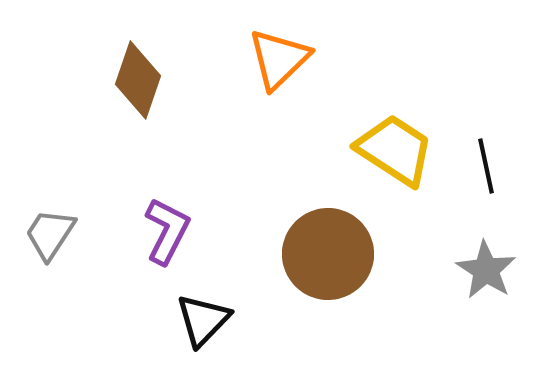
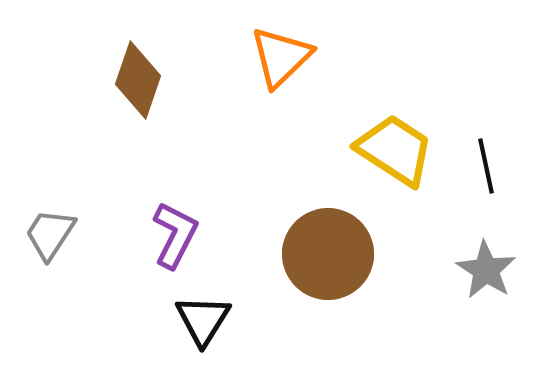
orange triangle: moved 2 px right, 2 px up
purple L-shape: moved 8 px right, 4 px down
black triangle: rotated 12 degrees counterclockwise
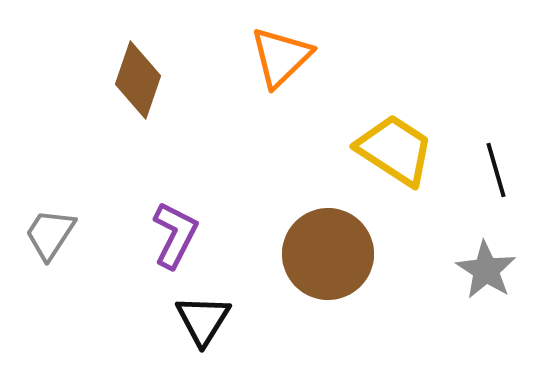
black line: moved 10 px right, 4 px down; rotated 4 degrees counterclockwise
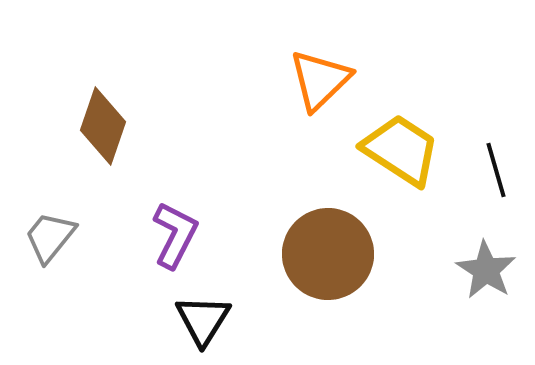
orange triangle: moved 39 px right, 23 px down
brown diamond: moved 35 px left, 46 px down
yellow trapezoid: moved 6 px right
gray trapezoid: moved 3 px down; rotated 6 degrees clockwise
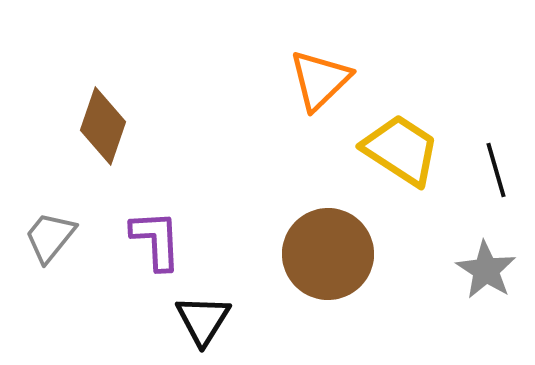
purple L-shape: moved 19 px left, 5 px down; rotated 30 degrees counterclockwise
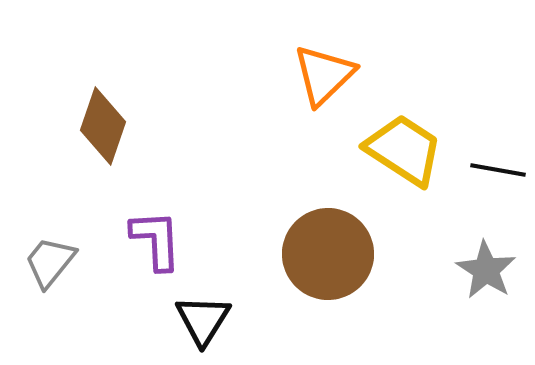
orange triangle: moved 4 px right, 5 px up
yellow trapezoid: moved 3 px right
black line: moved 2 px right; rotated 64 degrees counterclockwise
gray trapezoid: moved 25 px down
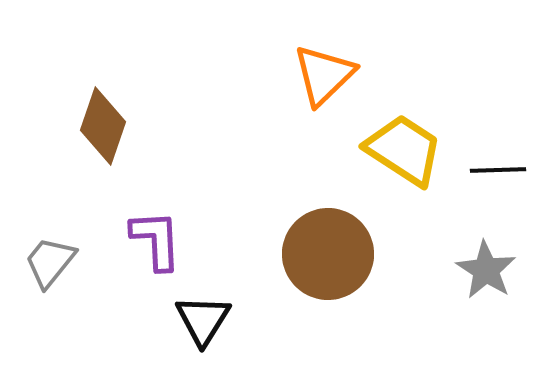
black line: rotated 12 degrees counterclockwise
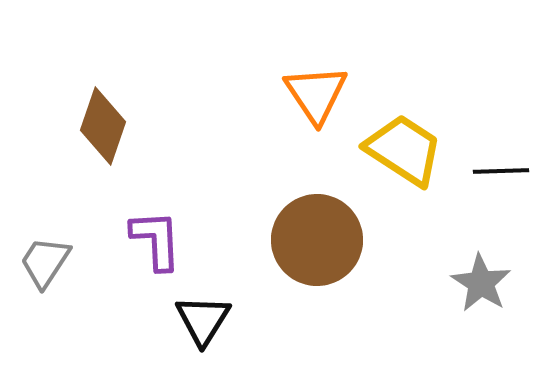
orange triangle: moved 8 px left, 19 px down; rotated 20 degrees counterclockwise
black line: moved 3 px right, 1 px down
brown circle: moved 11 px left, 14 px up
gray trapezoid: moved 5 px left; rotated 6 degrees counterclockwise
gray star: moved 5 px left, 13 px down
